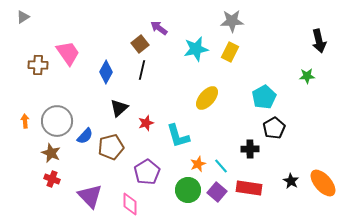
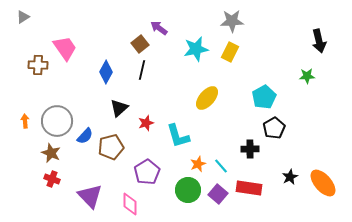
pink trapezoid: moved 3 px left, 5 px up
black star: moved 1 px left, 4 px up; rotated 14 degrees clockwise
purple square: moved 1 px right, 2 px down
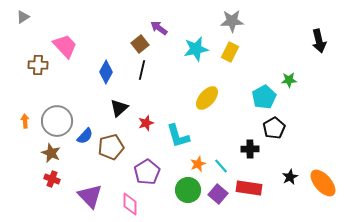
pink trapezoid: moved 2 px up; rotated 8 degrees counterclockwise
green star: moved 18 px left, 4 px down
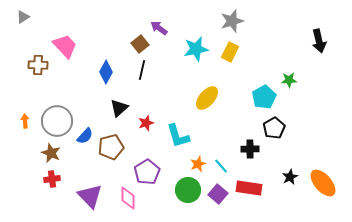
gray star: rotated 15 degrees counterclockwise
red cross: rotated 28 degrees counterclockwise
pink diamond: moved 2 px left, 6 px up
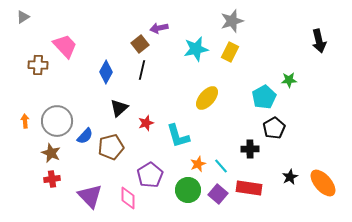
purple arrow: rotated 48 degrees counterclockwise
purple pentagon: moved 3 px right, 3 px down
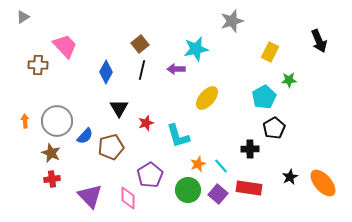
purple arrow: moved 17 px right, 41 px down; rotated 12 degrees clockwise
black arrow: rotated 10 degrees counterclockwise
yellow rectangle: moved 40 px right
black triangle: rotated 18 degrees counterclockwise
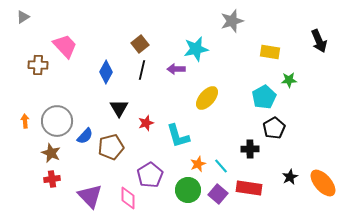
yellow rectangle: rotated 72 degrees clockwise
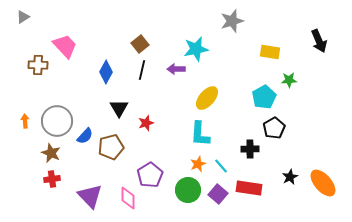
cyan L-shape: moved 22 px right, 2 px up; rotated 20 degrees clockwise
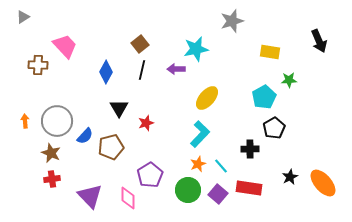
cyan L-shape: rotated 140 degrees counterclockwise
